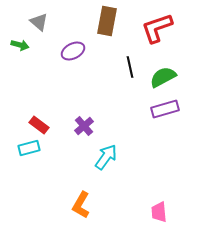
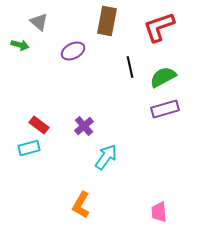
red L-shape: moved 2 px right, 1 px up
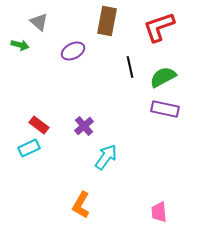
purple rectangle: rotated 28 degrees clockwise
cyan rectangle: rotated 10 degrees counterclockwise
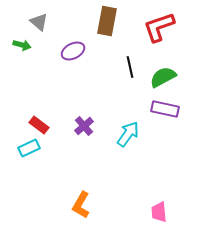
green arrow: moved 2 px right
cyan arrow: moved 22 px right, 23 px up
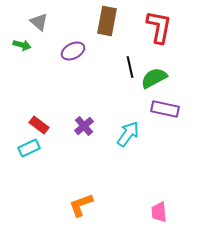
red L-shape: rotated 120 degrees clockwise
green semicircle: moved 9 px left, 1 px down
orange L-shape: rotated 40 degrees clockwise
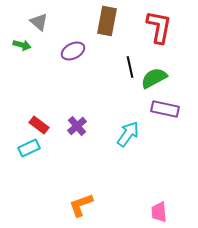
purple cross: moved 7 px left
